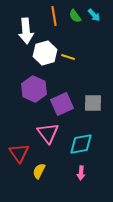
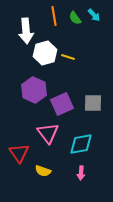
green semicircle: moved 2 px down
purple hexagon: moved 1 px down
yellow semicircle: moved 4 px right; rotated 98 degrees counterclockwise
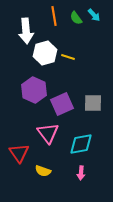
green semicircle: moved 1 px right
